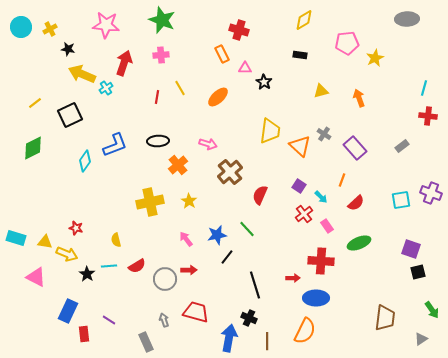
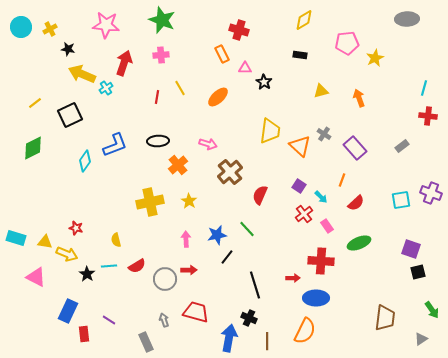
pink arrow at (186, 239): rotated 35 degrees clockwise
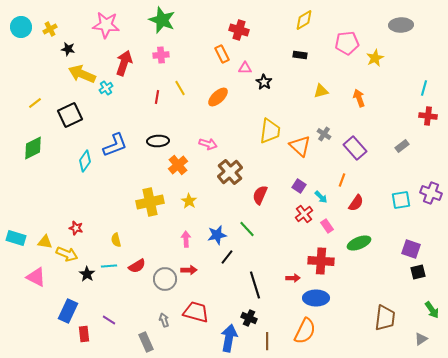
gray ellipse at (407, 19): moved 6 px left, 6 px down
red semicircle at (356, 203): rotated 12 degrees counterclockwise
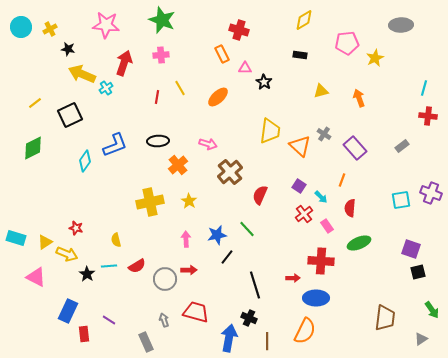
red semicircle at (356, 203): moved 6 px left, 5 px down; rotated 150 degrees clockwise
yellow triangle at (45, 242): rotated 42 degrees counterclockwise
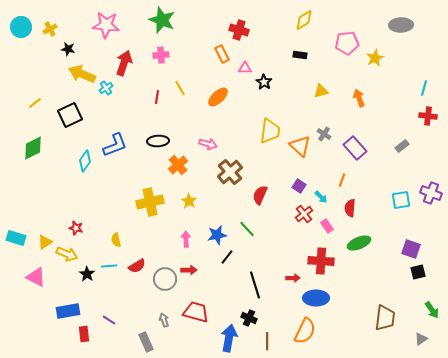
blue rectangle at (68, 311): rotated 55 degrees clockwise
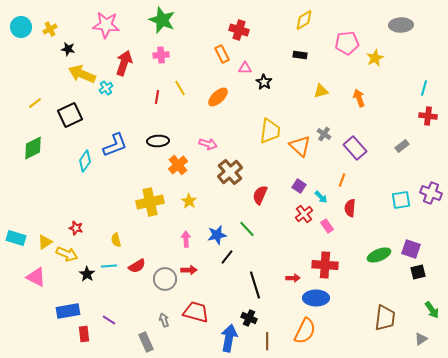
green ellipse at (359, 243): moved 20 px right, 12 px down
red cross at (321, 261): moved 4 px right, 4 px down
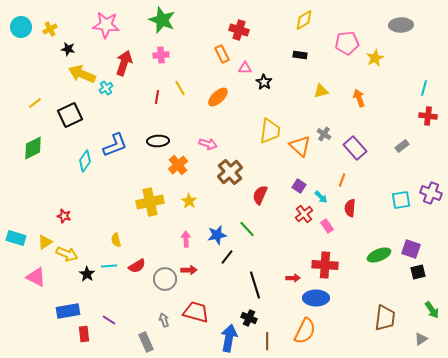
red star at (76, 228): moved 12 px left, 12 px up
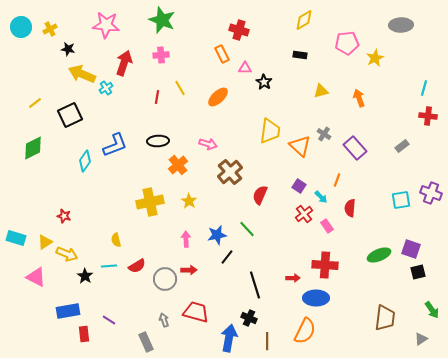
orange line at (342, 180): moved 5 px left
black star at (87, 274): moved 2 px left, 2 px down
